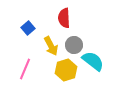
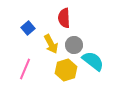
yellow arrow: moved 2 px up
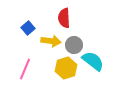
yellow arrow: moved 3 px up; rotated 54 degrees counterclockwise
yellow hexagon: moved 2 px up
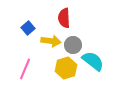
gray circle: moved 1 px left
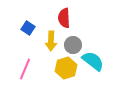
blue square: rotated 16 degrees counterclockwise
yellow arrow: rotated 84 degrees clockwise
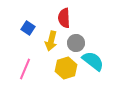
yellow arrow: rotated 12 degrees clockwise
gray circle: moved 3 px right, 2 px up
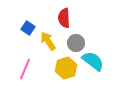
yellow arrow: moved 3 px left; rotated 132 degrees clockwise
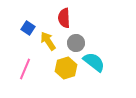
cyan semicircle: moved 1 px right, 1 px down
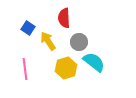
gray circle: moved 3 px right, 1 px up
pink line: rotated 30 degrees counterclockwise
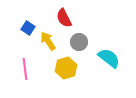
red semicircle: rotated 24 degrees counterclockwise
cyan semicircle: moved 15 px right, 4 px up
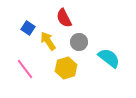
pink line: rotated 30 degrees counterclockwise
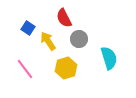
gray circle: moved 3 px up
cyan semicircle: rotated 35 degrees clockwise
